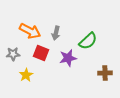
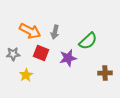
gray arrow: moved 1 px left, 1 px up
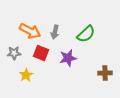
green semicircle: moved 2 px left, 7 px up
gray star: moved 1 px right, 1 px up
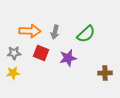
orange arrow: rotated 25 degrees counterclockwise
yellow star: moved 13 px left, 2 px up; rotated 24 degrees clockwise
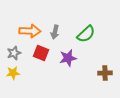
gray star: rotated 16 degrees counterclockwise
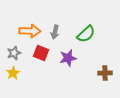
yellow star: rotated 24 degrees counterclockwise
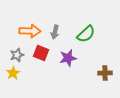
gray star: moved 3 px right, 2 px down
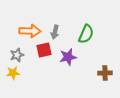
green semicircle: rotated 24 degrees counterclockwise
red square: moved 3 px right, 3 px up; rotated 35 degrees counterclockwise
purple star: moved 1 px up
yellow star: rotated 24 degrees clockwise
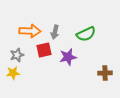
green semicircle: rotated 42 degrees clockwise
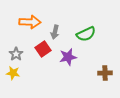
orange arrow: moved 9 px up
red square: moved 1 px left, 1 px up; rotated 21 degrees counterclockwise
gray star: moved 1 px left, 1 px up; rotated 16 degrees counterclockwise
yellow star: rotated 16 degrees clockwise
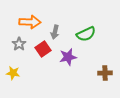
gray star: moved 3 px right, 10 px up
